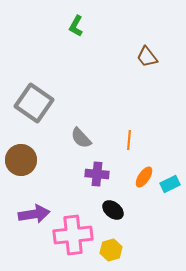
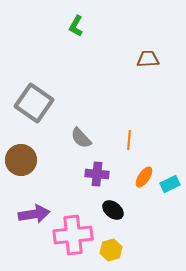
brown trapezoid: moved 1 px right, 2 px down; rotated 125 degrees clockwise
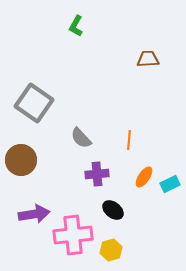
purple cross: rotated 10 degrees counterclockwise
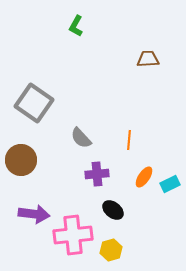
purple arrow: rotated 16 degrees clockwise
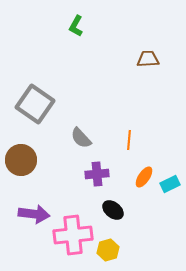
gray square: moved 1 px right, 1 px down
yellow hexagon: moved 3 px left
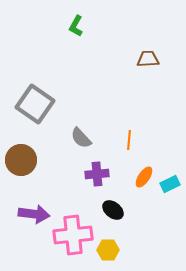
yellow hexagon: rotated 15 degrees clockwise
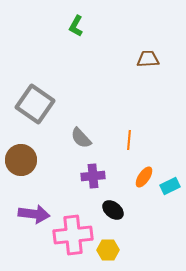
purple cross: moved 4 px left, 2 px down
cyan rectangle: moved 2 px down
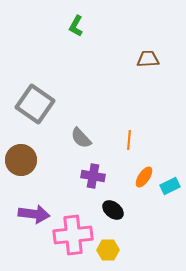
purple cross: rotated 15 degrees clockwise
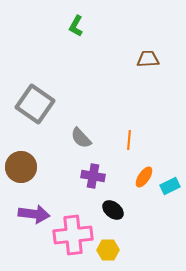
brown circle: moved 7 px down
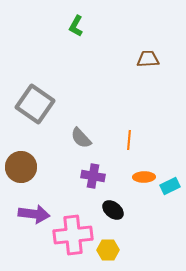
orange ellipse: rotated 55 degrees clockwise
